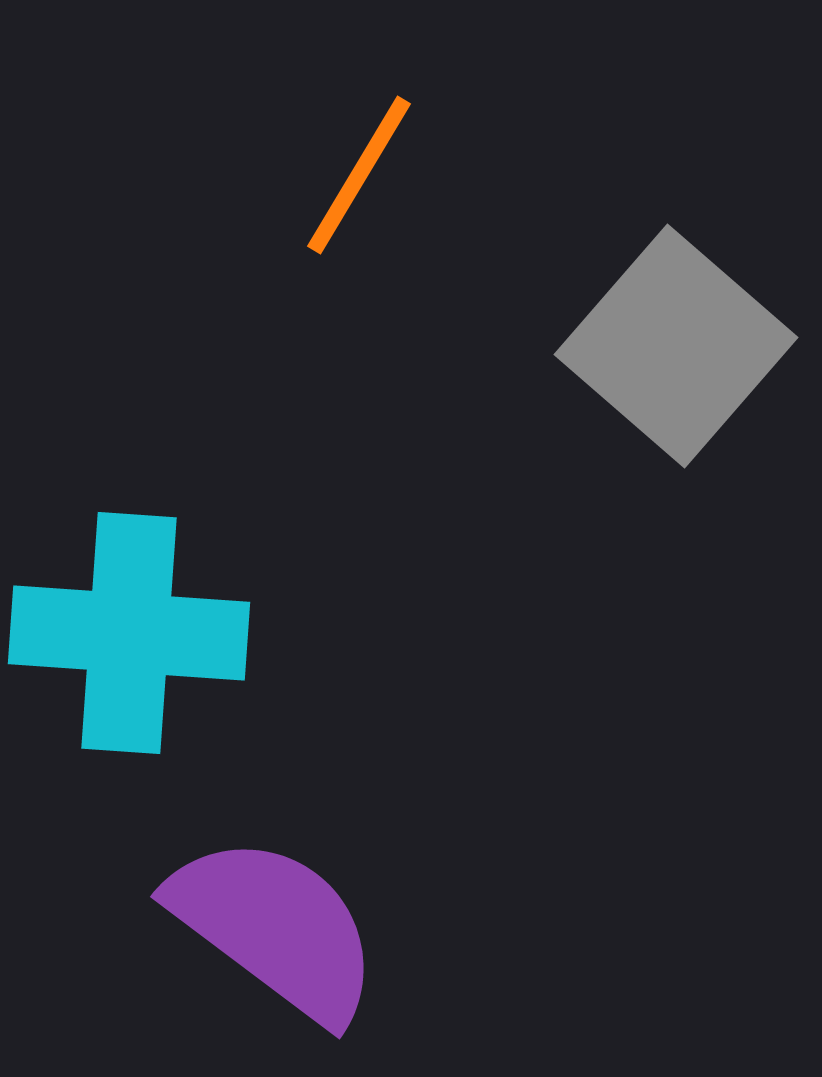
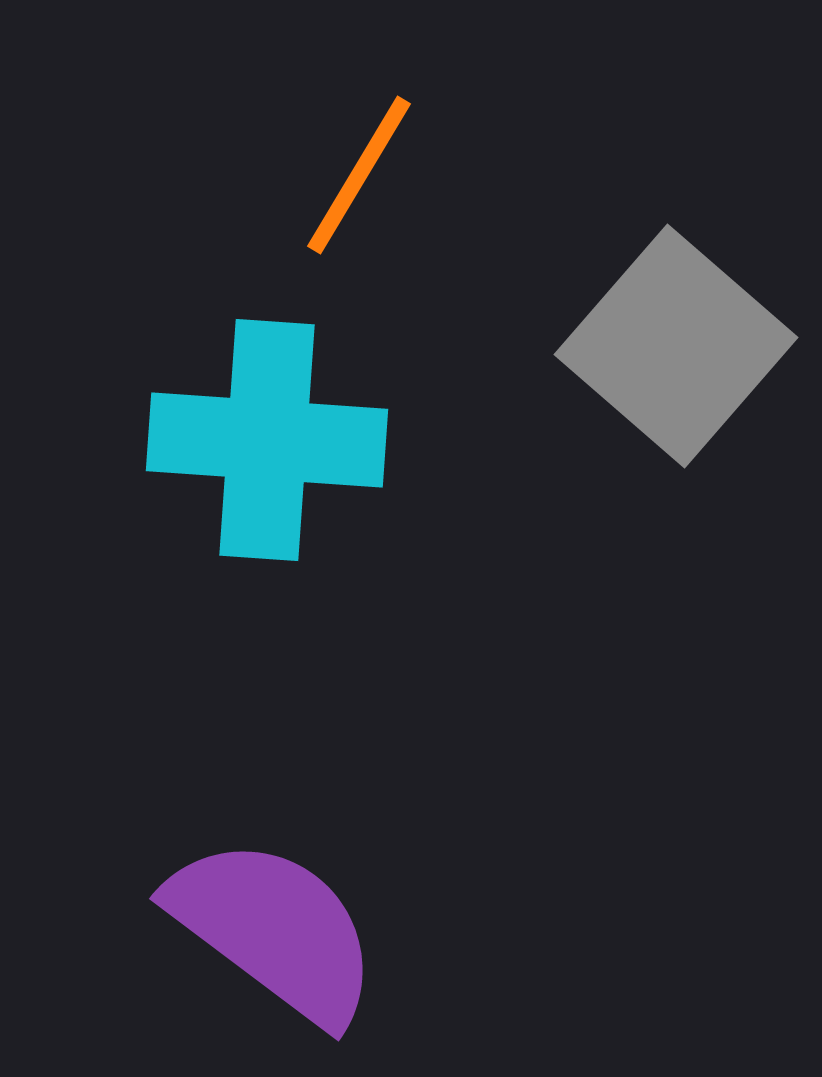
cyan cross: moved 138 px right, 193 px up
purple semicircle: moved 1 px left, 2 px down
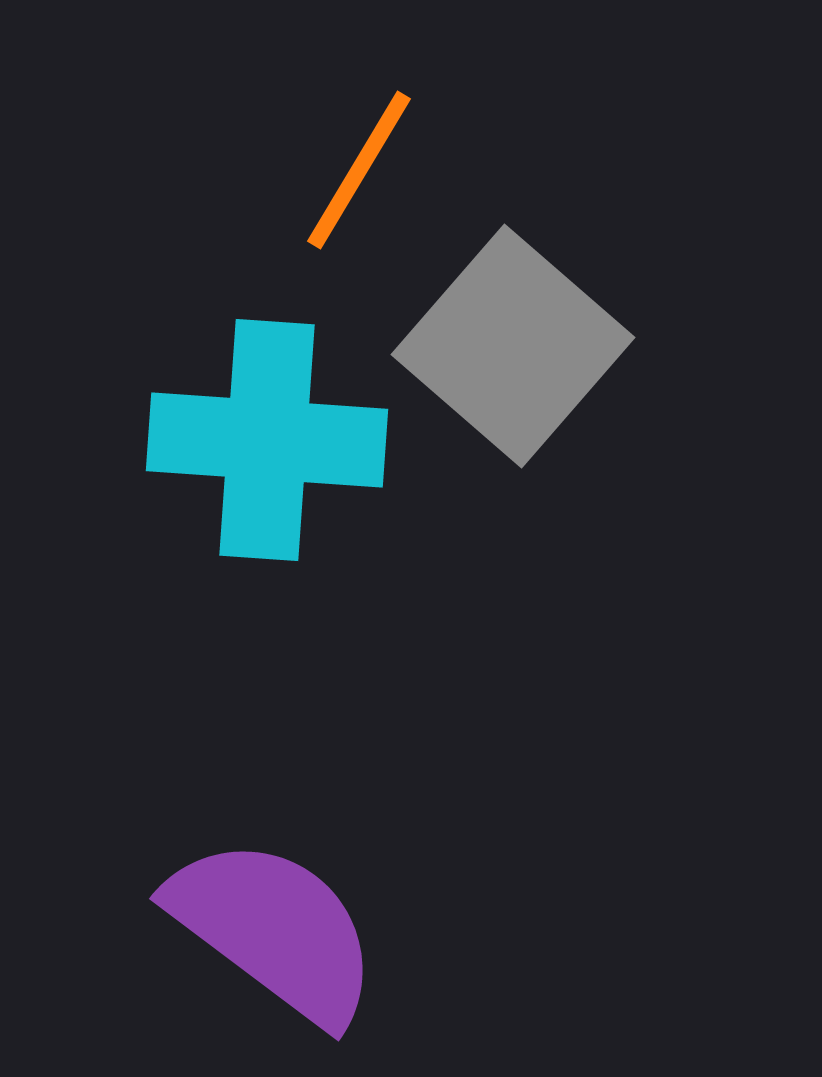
orange line: moved 5 px up
gray square: moved 163 px left
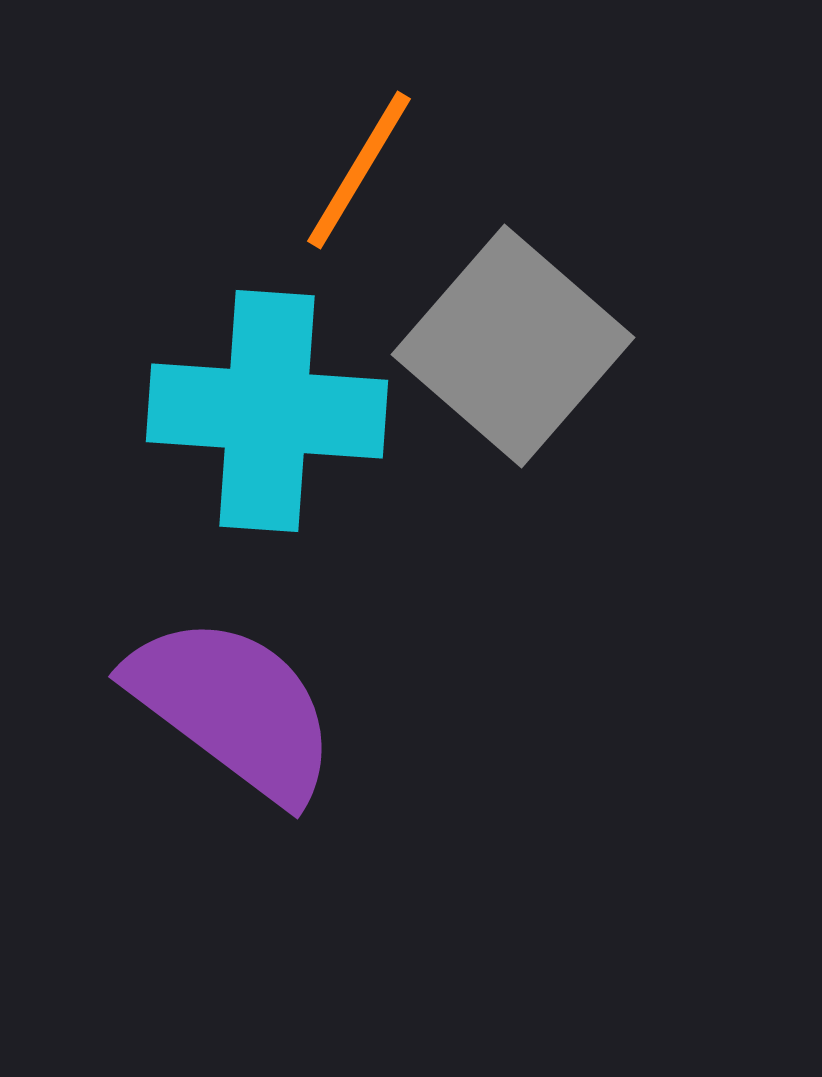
cyan cross: moved 29 px up
purple semicircle: moved 41 px left, 222 px up
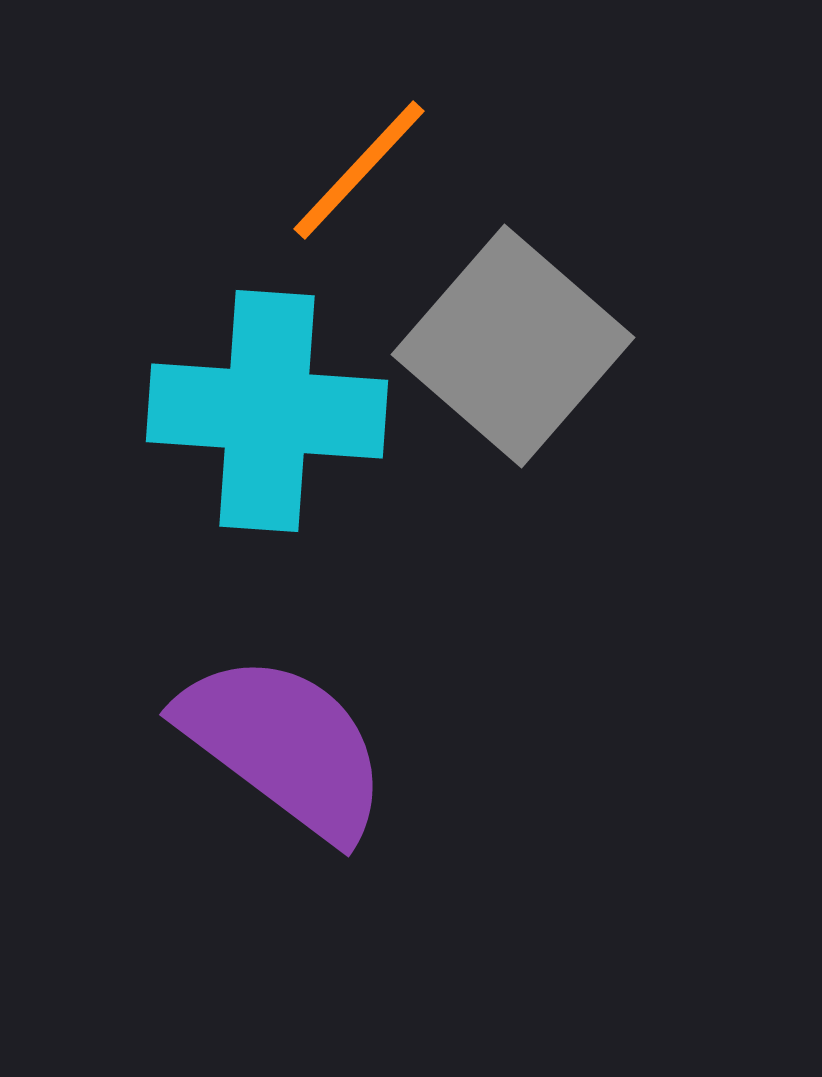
orange line: rotated 12 degrees clockwise
purple semicircle: moved 51 px right, 38 px down
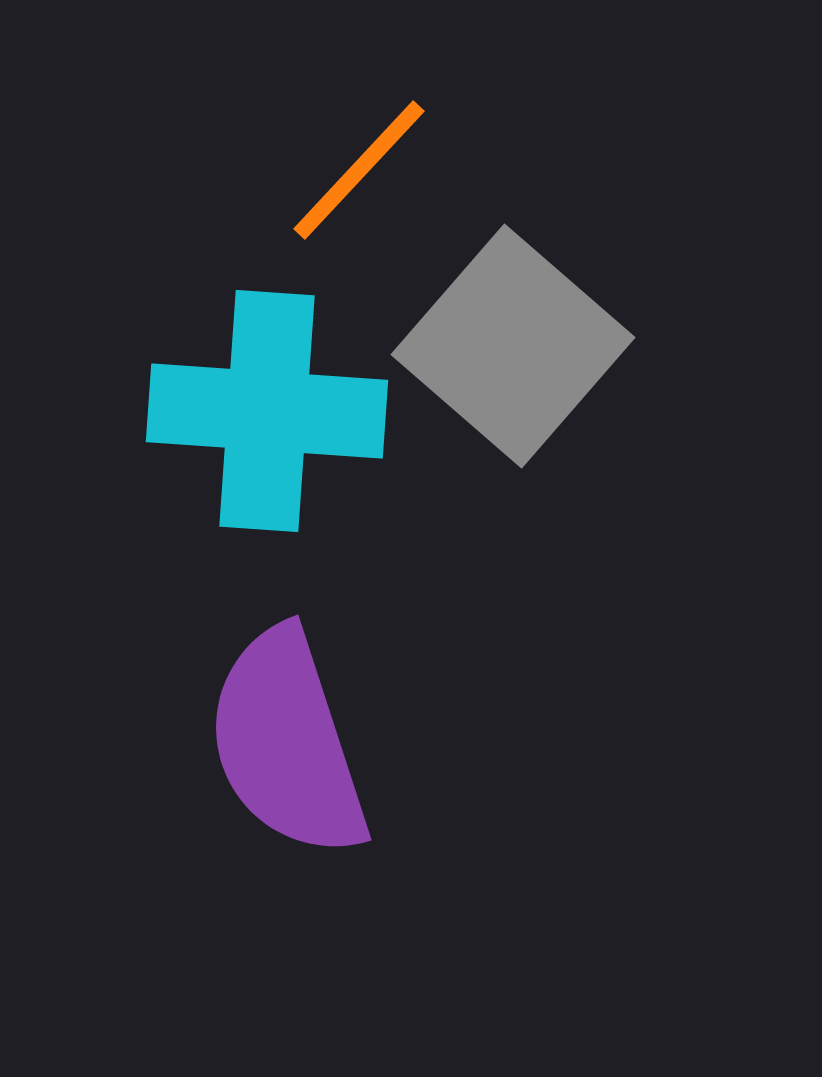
purple semicircle: moved 3 px right, 3 px up; rotated 145 degrees counterclockwise
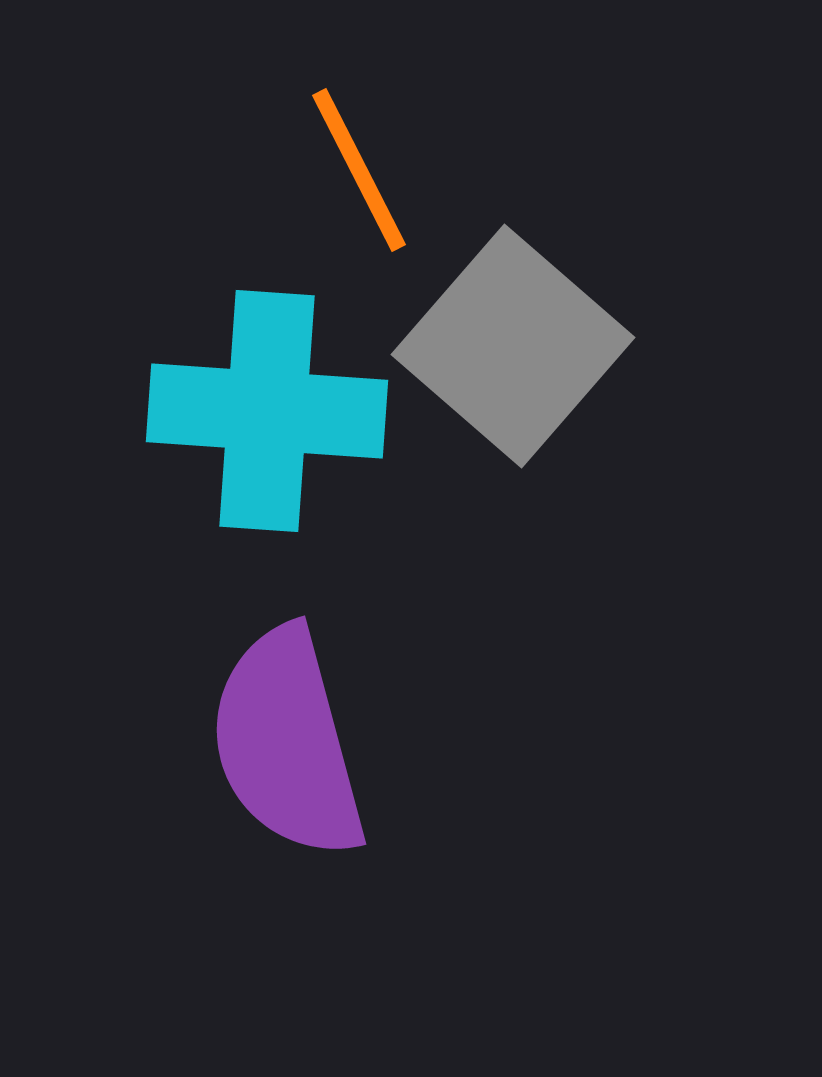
orange line: rotated 70 degrees counterclockwise
purple semicircle: rotated 3 degrees clockwise
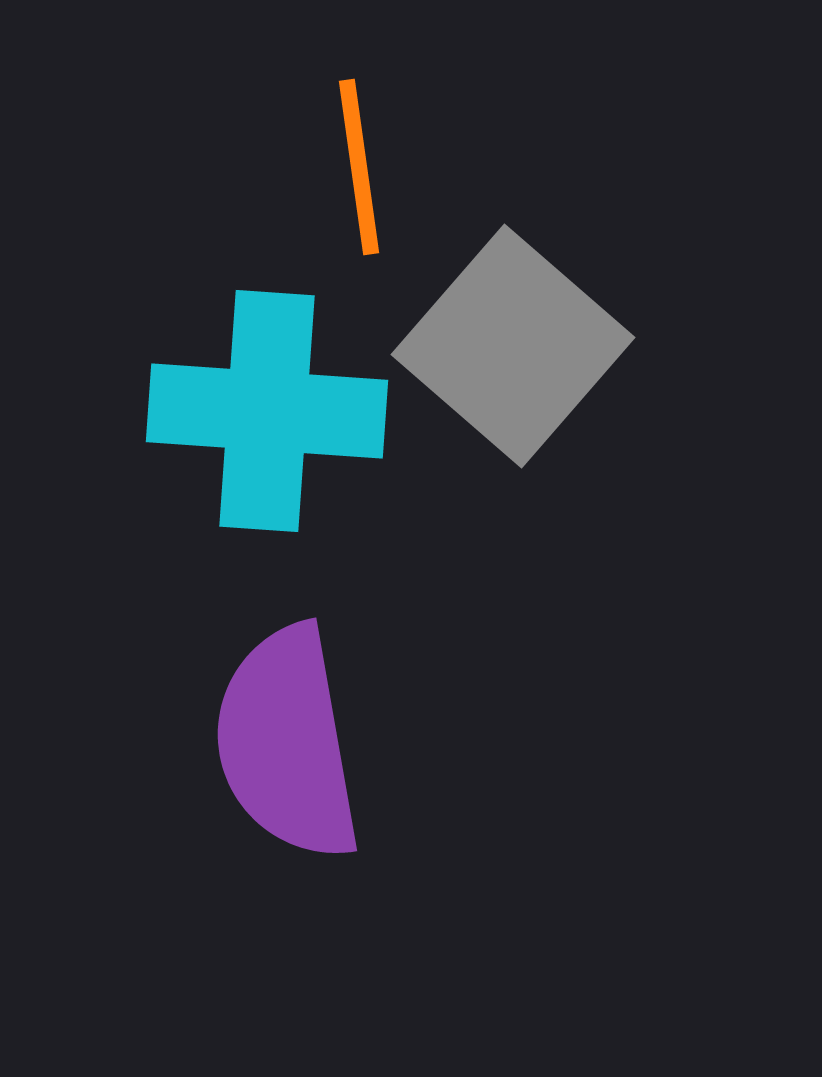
orange line: moved 3 px up; rotated 19 degrees clockwise
purple semicircle: rotated 5 degrees clockwise
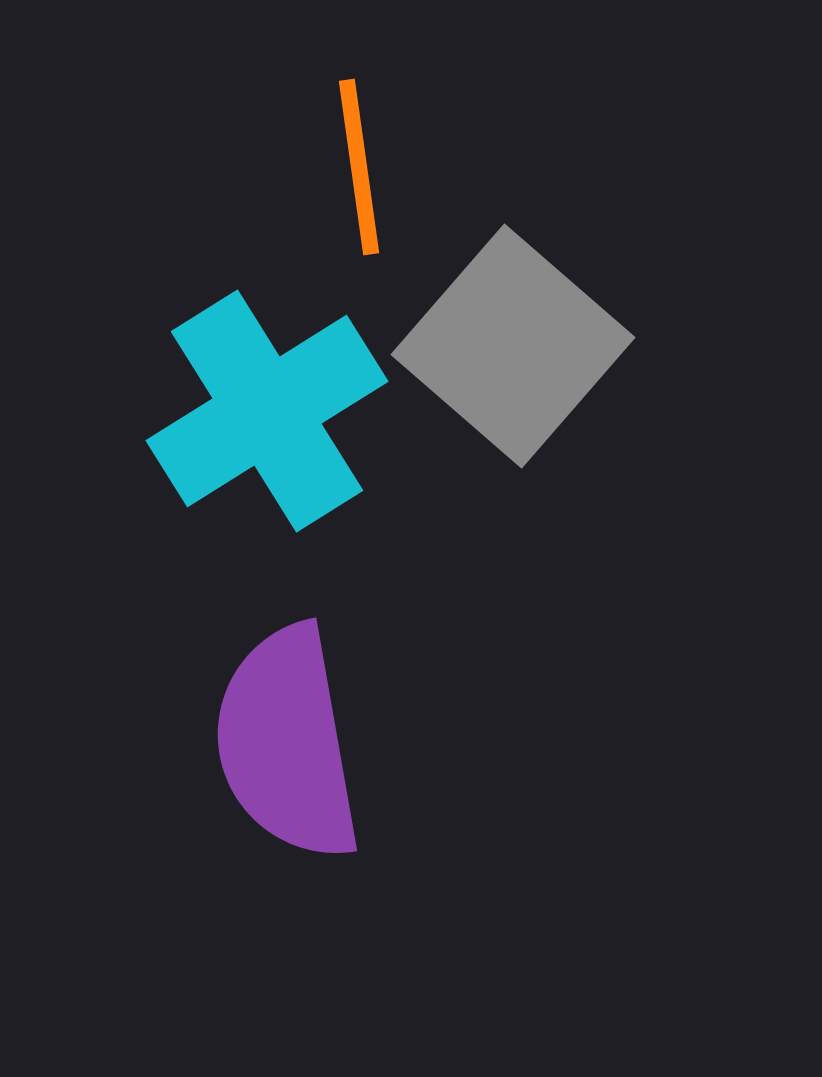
cyan cross: rotated 36 degrees counterclockwise
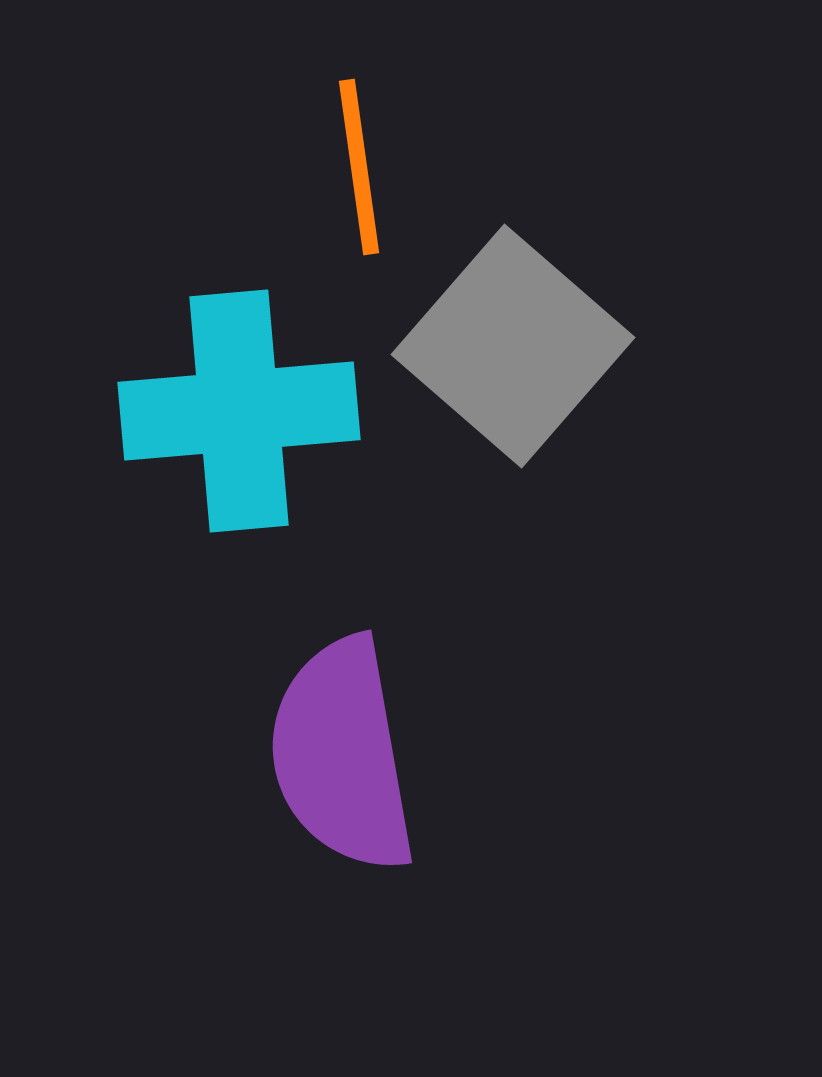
cyan cross: moved 28 px left; rotated 27 degrees clockwise
purple semicircle: moved 55 px right, 12 px down
